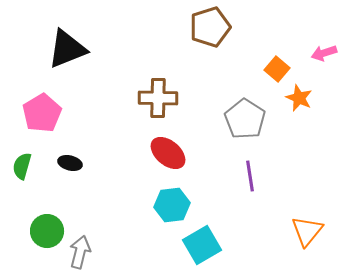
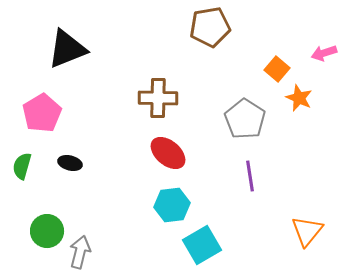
brown pentagon: rotated 9 degrees clockwise
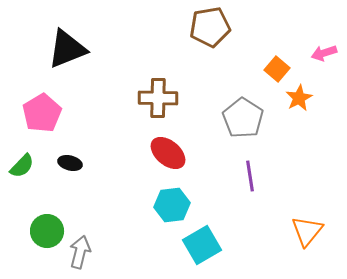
orange star: rotated 20 degrees clockwise
gray pentagon: moved 2 px left, 1 px up
green semicircle: rotated 152 degrees counterclockwise
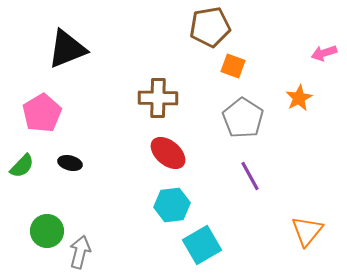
orange square: moved 44 px left, 3 px up; rotated 20 degrees counterclockwise
purple line: rotated 20 degrees counterclockwise
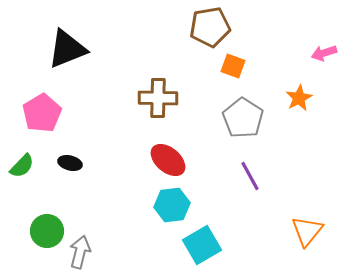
red ellipse: moved 7 px down
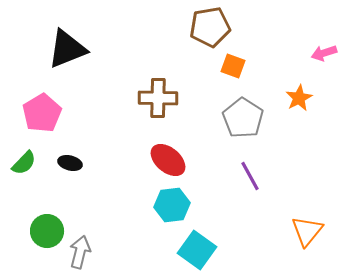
green semicircle: moved 2 px right, 3 px up
cyan square: moved 5 px left, 5 px down; rotated 24 degrees counterclockwise
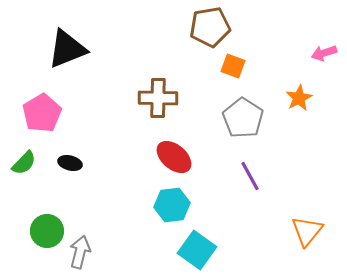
red ellipse: moved 6 px right, 3 px up
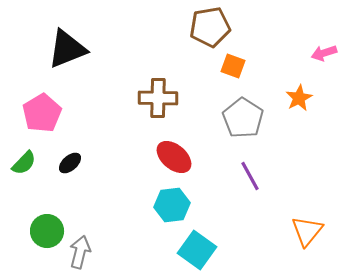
black ellipse: rotated 55 degrees counterclockwise
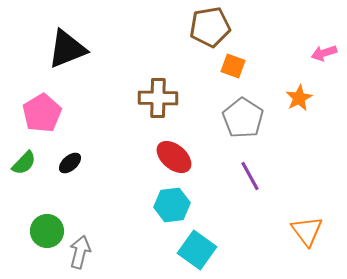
orange triangle: rotated 16 degrees counterclockwise
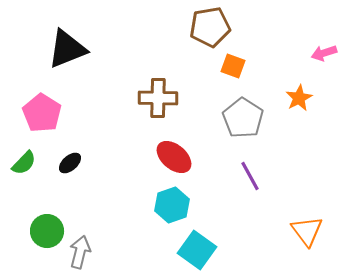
pink pentagon: rotated 9 degrees counterclockwise
cyan hexagon: rotated 12 degrees counterclockwise
